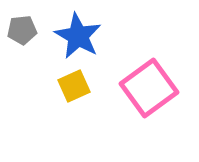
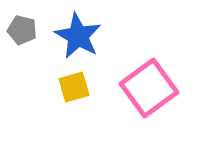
gray pentagon: rotated 20 degrees clockwise
yellow square: moved 1 px down; rotated 8 degrees clockwise
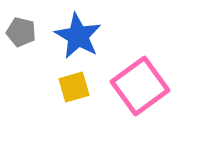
gray pentagon: moved 1 px left, 2 px down
pink square: moved 9 px left, 2 px up
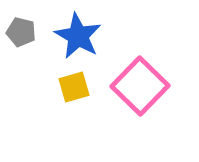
pink square: rotated 10 degrees counterclockwise
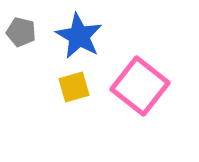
blue star: moved 1 px right
pink square: rotated 6 degrees counterclockwise
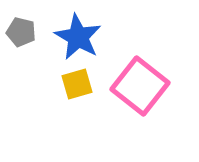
blue star: moved 1 px left, 1 px down
yellow square: moved 3 px right, 3 px up
